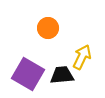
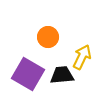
orange circle: moved 9 px down
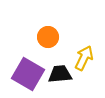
yellow arrow: moved 2 px right, 1 px down
black trapezoid: moved 2 px left, 1 px up
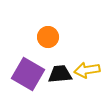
yellow arrow: moved 3 px right, 12 px down; rotated 125 degrees counterclockwise
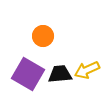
orange circle: moved 5 px left, 1 px up
yellow arrow: rotated 15 degrees counterclockwise
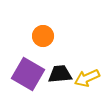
yellow arrow: moved 8 px down
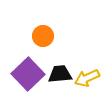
purple square: rotated 16 degrees clockwise
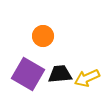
purple square: rotated 16 degrees counterclockwise
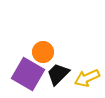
orange circle: moved 16 px down
black trapezoid: moved 2 px left; rotated 40 degrees counterclockwise
